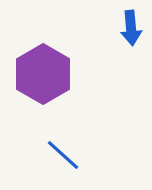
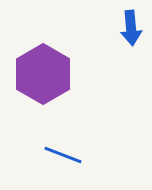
blue line: rotated 21 degrees counterclockwise
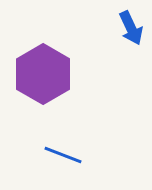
blue arrow: rotated 20 degrees counterclockwise
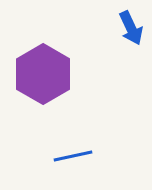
blue line: moved 10 px right, 1 px down; rotated 33 degrees counterclockwise
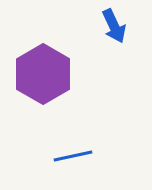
blue arrow: moved 17 px left, 2 px up
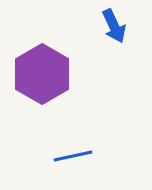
purple hexagon: moved 1 px left
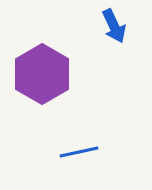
blue line: moved 6 px right, 4 px up
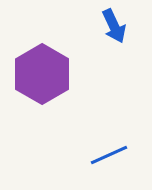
blue line: moved 30 px right, 3 px down; rotated 12 degrees counterclockwise
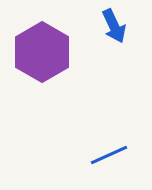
purple hexagon: moved 22 px up
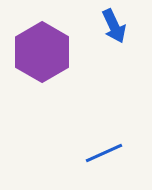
blue line: moved 5 px left, 2 px up
